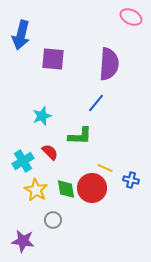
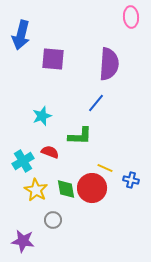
pink ellipse: rotated 60 degrees clockwise
red semicircle: rotated 24 degrees counterclockwise
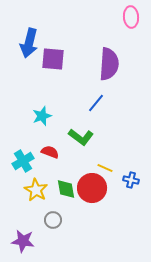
blue arrow: moved 8 px right, 8 px down
green L-shape: moved 1 px right, 1 px down; rotated 35 degrees clockwise
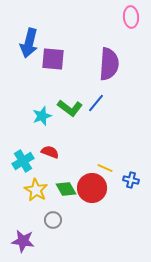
green L-shape: moved 11 px left, 29 px up
green diamond: rotated 20 degrees counterclockwise
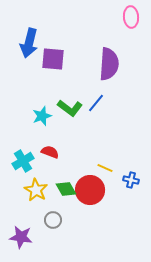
red circle: moved 2 px left, 2 px down
purple star: moved 2 px left, 4 px up
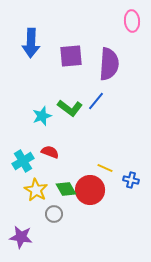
pink ellipse: moved 1 px right, 4 px down
blue arrow: moved 2 px right; rotated 12 degrees counterclockwise
purple square: moved 18 px right, 3 px up; rotated 10 degrees counterclockwise
blue line: moved 2 px up
gray circle: moved 1 px right, 6 px up
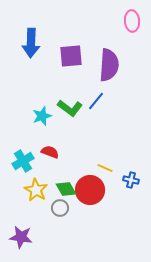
purple semicircle: moved 1 px down
gray circle: moved 6 px right, 6 px up
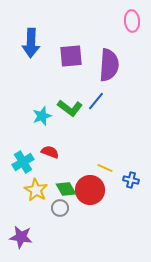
cyan cross: moved 1 px down
